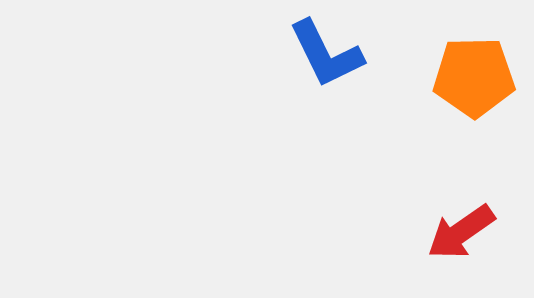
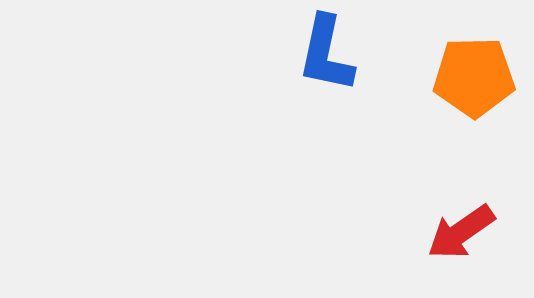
blue L-shape: rotated 38 degrees clockwise
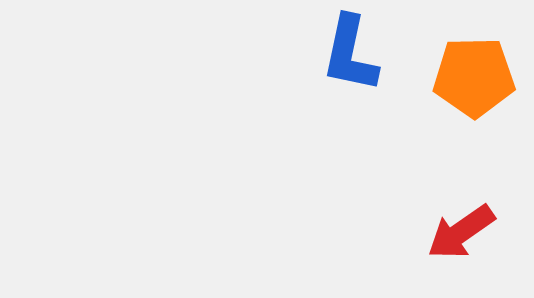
blue L-shape: moved 24 px right
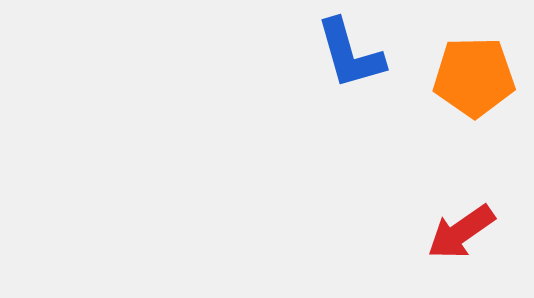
blue L-shape: rotated 28 degrees counterclockwise
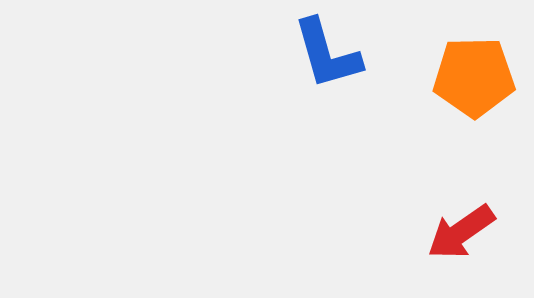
blue L-shape: moved 23 px left
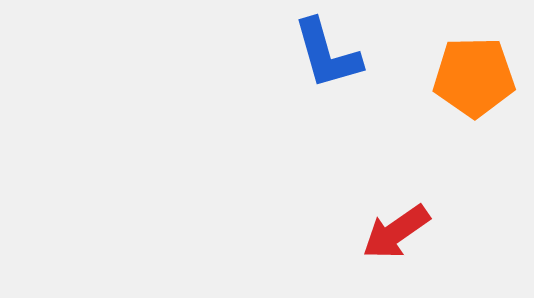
red arrow: moved 65 px left
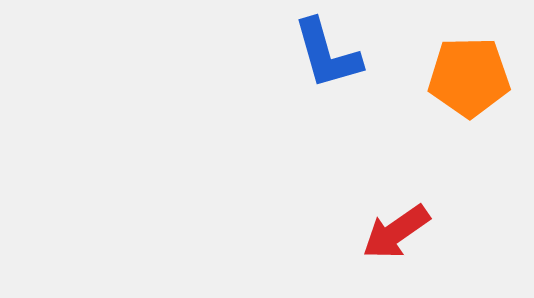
orange pentagon: moved 5 px left
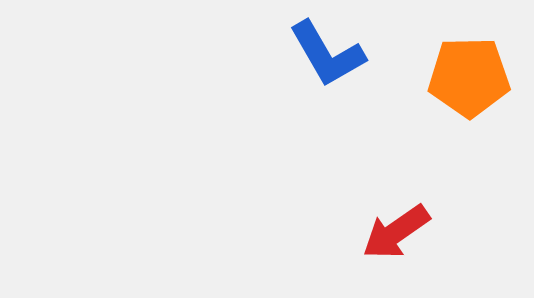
blue L-shape: rotated 14 degrees counterclockwise
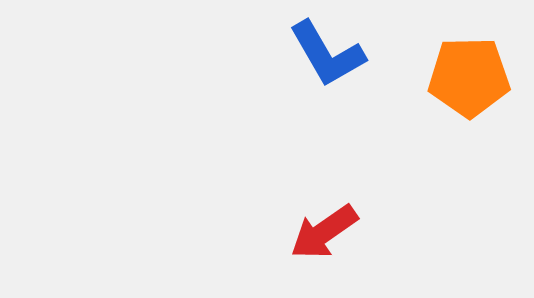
red arrow: moved 72 px left
